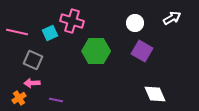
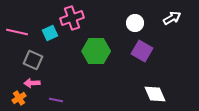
pink cross: moved 3 px up; rotated 35 degrees counterclockwise
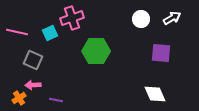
white circle: moved 6 px right, 4 px up
purple square: moved 19 px right, 2 px down; rotated 25 degrees counterclockwise
pink arrow: moved 1 px right, 2 px down
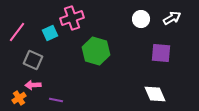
pink line: rotated 65 degrees counterclockwise
green hexagon: rotated 16 degrees clockwise
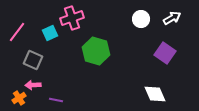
purple square: moved 4 px right; rotated 30 degrees clockwise
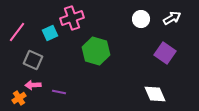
purple line: moved 3 px right, 8 px up
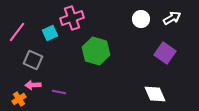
orange cross: moved 1 px down
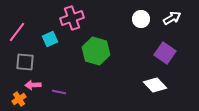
cyan square: moved 6 px down
gray square: moved 8 px left, 2 px down; rotated 18 degrees counterclockwise
white diamond: moved 9 px up; rotated 20 degrees counterclockwise
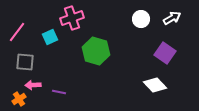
cyan square: moved 2 px up
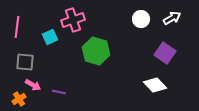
pink cross: moved 1 px right, 2 px down
pink line: moved 5 px up; rotated 30 degrees counterclockwise
pink arrow: rotated 147 degrees counterclockwise
